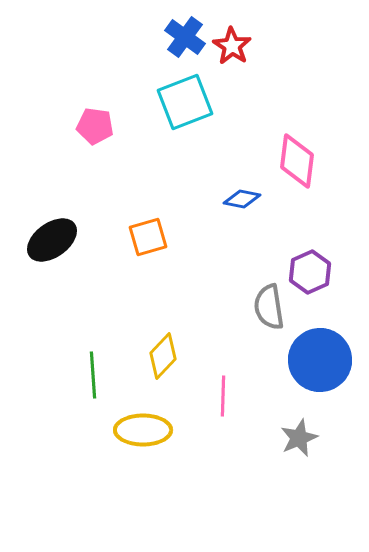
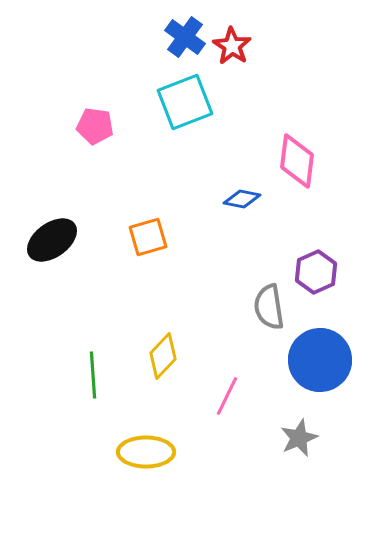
purple hexagon: moved 6 px right
pink line: moved 4 px right; rotated 24 degrees clockwise
yellow ellipse: moved 3 px right, 22 px down
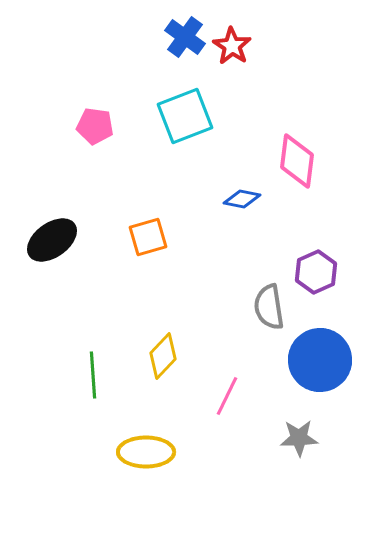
cyan square: moved 14 px down
gray star: rotated 21 degrees clockwise
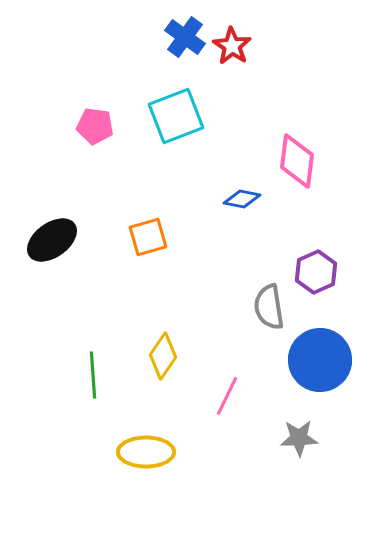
cyan square: moved 9 px left
yellow diamond: rotated 9 degrees counterclockwise
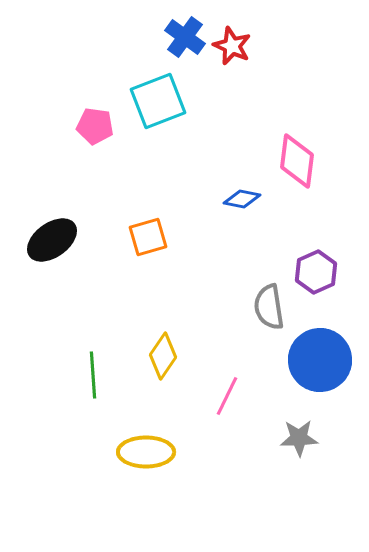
red star: rotated 9 degrees counterclockwise
cyan square: moved 18 px left, 15 px up
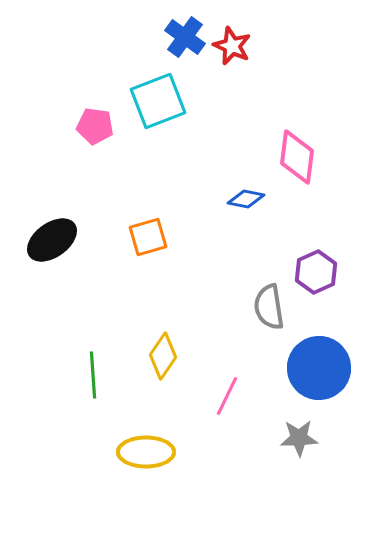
pink diamond: moved 4 px up
blue diamond: moved 4 px right
blue circle: moved 1 px left, 8 px down
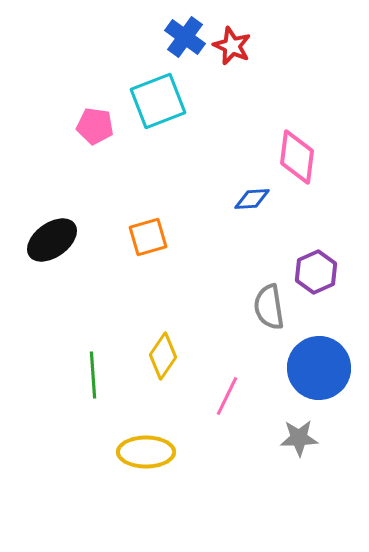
blue diamond: moved 6 px right; rotated 15 degrees counterclockwise
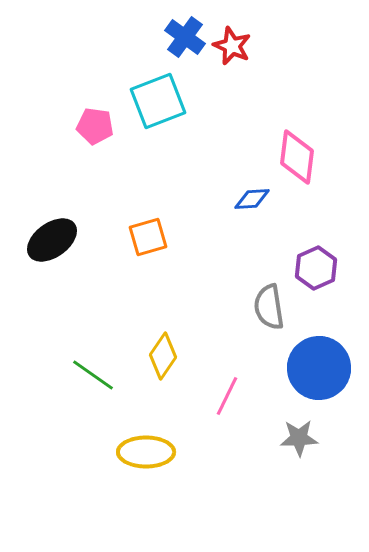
purple hexagon: moved 4 px up
green line: rotated 51 degrees counterclockwise
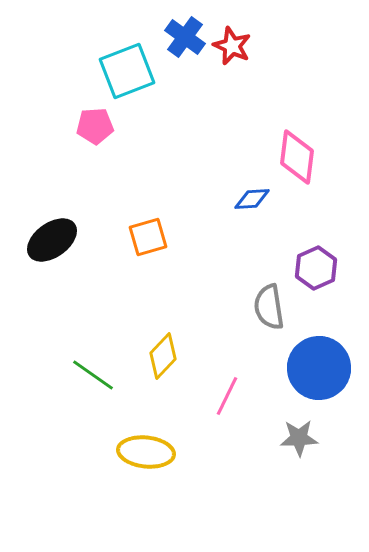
cyan square: moved 31 px left, 30 px up
pink pentagon: rotated 12 degrees counterclockwise
yellow diamond: rotated 9 degrees clockwise
yellow ellipse: rotated 6 degrees clockwise
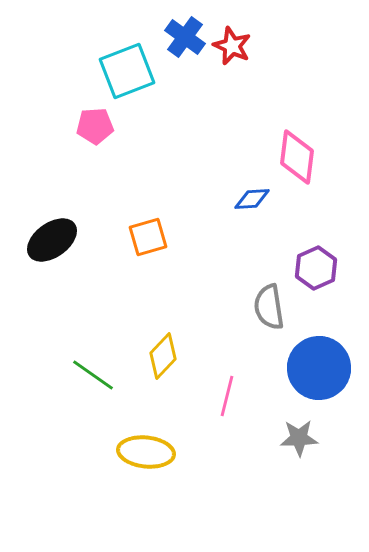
pink line: rotated 12 degrees counterclockwise
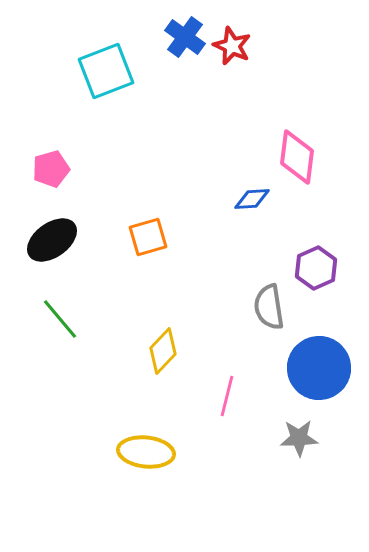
cyan square: moved 21 px left
pink pentagon: moved 44 px left, 43 px down; rotated 12 degrees counterclockwise
yellow diamond: moved 5 px up
green line: moved 33 px left, 56 px up; rotated 15 degrees clockwise
